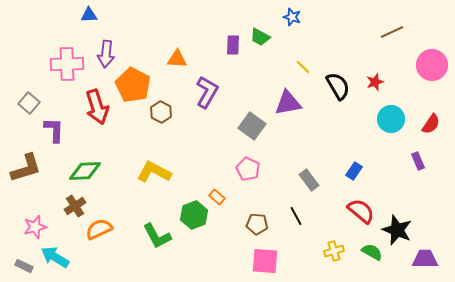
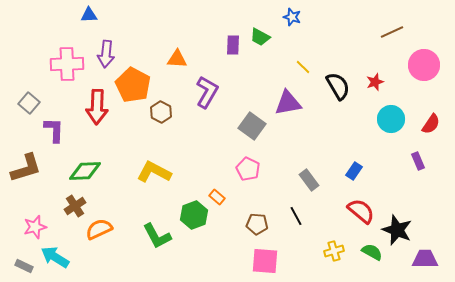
pink circle at (432, 65): moved 8 px left
red arrow at (97, 107): rotated 20 degrees clockwise
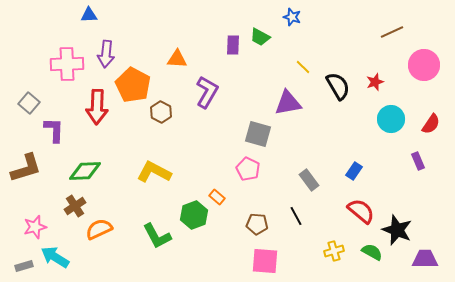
gray square at (252, 126): moved 6 px right, 8 px down; rotated 20 degrees counterclockwise
gray rectangle at (24, 266): rotated 42 degrees counterclockwise
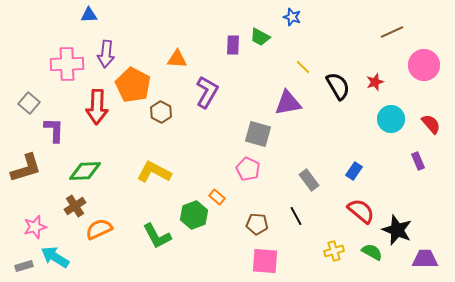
red semicircle at (431, 124): rotated 75 degrees counterclockwise
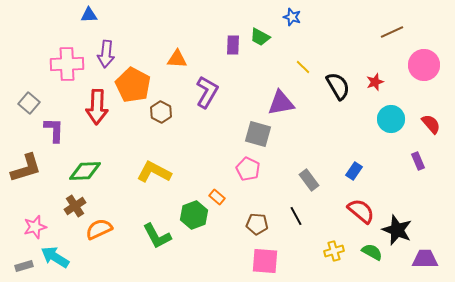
purple triangle at (288, 103): moved 7 px left
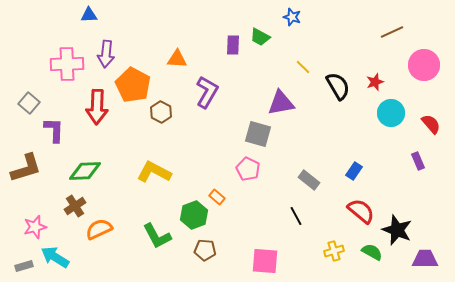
cyan circle at (391, 119): moved 6 px up
gray rectangle at (309, 180): rotated 15 degrees counterclockwise
brown pentagon at (257, 224): moved 52 px left, 26 px down
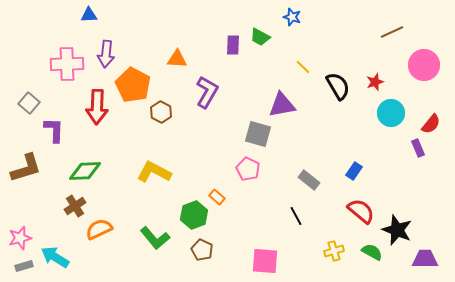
purple triangle at (281, 103): moved 1 px right, 2 px down
red semicircle at (431, 124): rotated 80 degrees clockwise
purple rectangle at (418, 161): moved 13 px up
pink star at (35, 227): moved 15 px left, 11 px down
green L-shape at (157, 236): moved 2 px left, 2 px down; rotated 12 degrees counterclockwise
brown pentagon at (205, 250): moved 3 px left; rotated 20 degrees clockwise
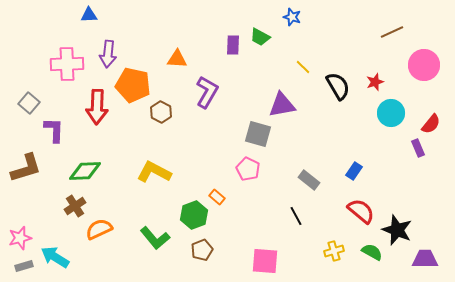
purple arrow at (106, 54): moved 2 px right
orange pentagon at (133, 85): rotated 16 degrees counterclockwise
brown pentagon at (202, 250): rotated 25 degrees clockwise
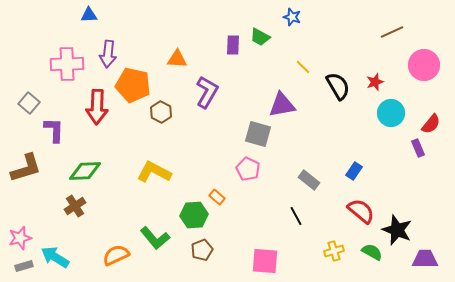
green hexagon at (194, 215): rotated 16 degrees clockwise
orange semicircle at (99, 229): moved 17 px right, 26 px down
